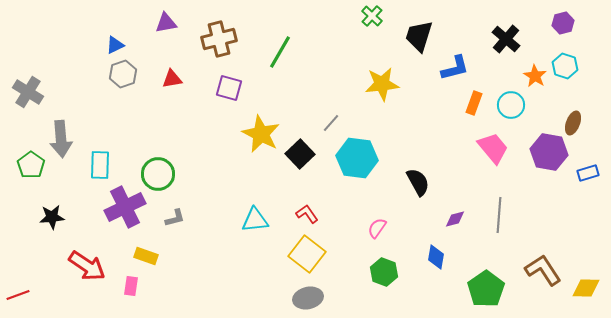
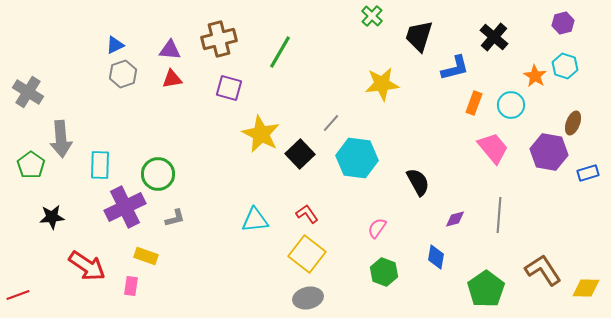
purple triangle at (166, 23): moved 4 px right, 27 px down; rotated 15 degrees clockwise
black cross at (506, 39): moved 12 px left, 2 px up
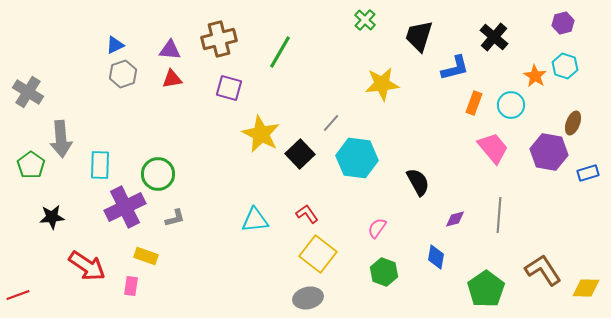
green cross at (372, 16): moved 7 px left, 4 px down
yellow square at (307, 254): moved 11 px right
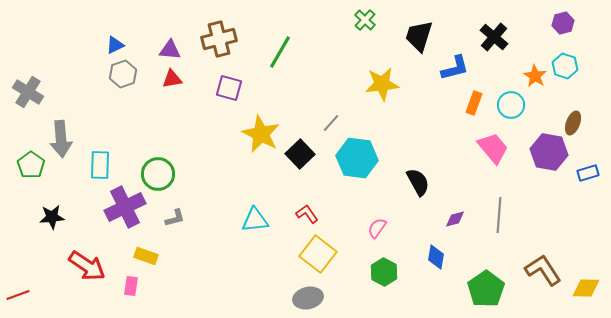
green hexagon at (384, 272): rotated 8 degrees clockwise
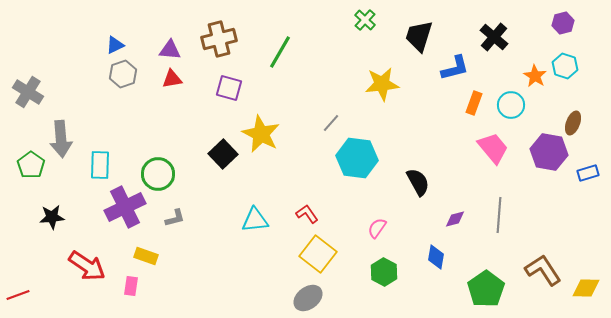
black square at (300, 154): moved 77 px left
gray ellipse at (308, 298): rotated 24 degrees counterclockwise
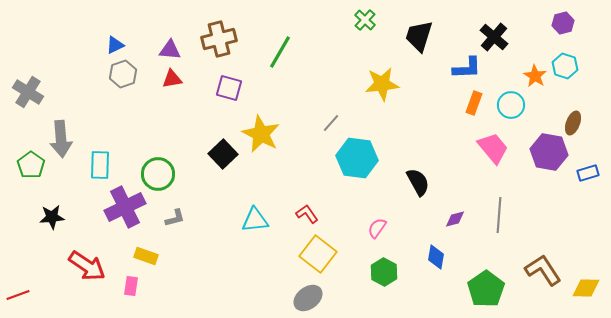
blue L-shape at (455, 68): moved 12 px right; rotated 12 degrees clockwise
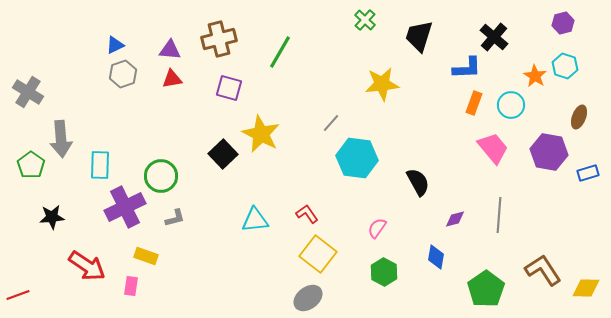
brown ellipse at (573, 123): moved 6 px right, 6 px up
green circle at (158, 174): moved 3 px right, 2 px down
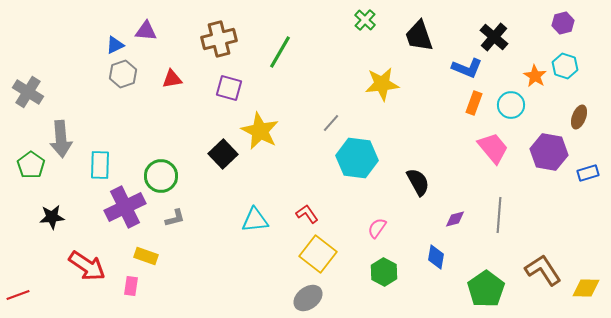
black trapezoid at (419, 36): rotated 36 degrees counterclockwise
purple triangle at (170, 50): moved 24 px left, 19 px up
blue L-shape at (467, 68): rotated 24 degrees clockwise
yellow star at (261, 134): moved 1 px left, 3 px up
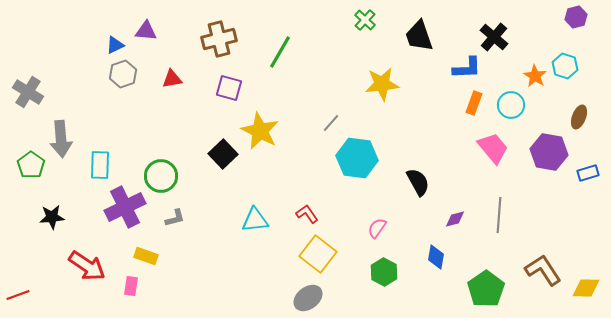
purple hexagon at (563, 23): moved 13 px right, 6 px up
blue L-shape at (467, 68): rotated 24 degrees counterclockwise
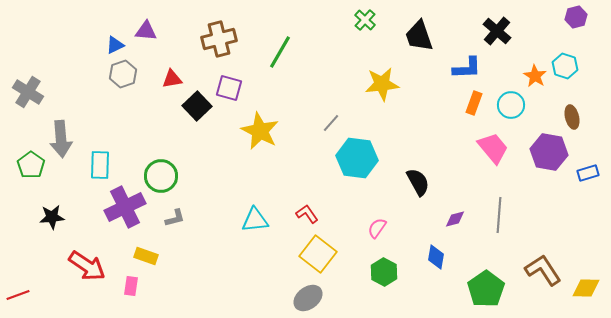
black cross at (494, 37): moved 3 px right, 6 px up
brown ellipse at (579, 117): moved 7 px left; rotated 35 degrees counterclockwise
black square at (223, 154): moved 26 px left, 48 px up
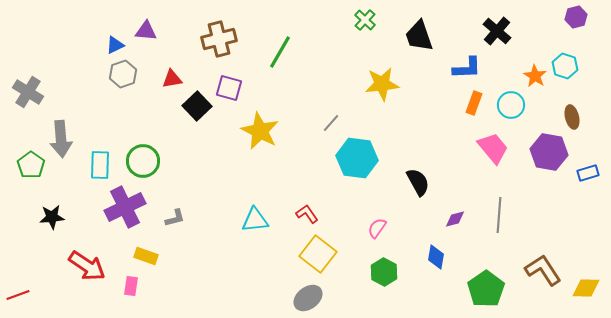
green circle at (161, 176): moved 18 px left, 15 px up
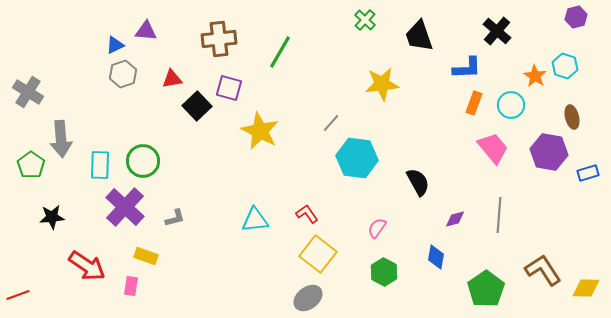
brown cross at (219, 39): rotated 8 degrees clockwise
purple cross at (125, 207): rotated 21 degrees counterclockwise
